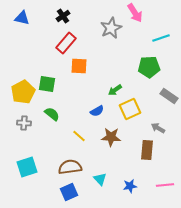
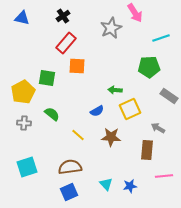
orange square: moved 2 px left
green square: moved 6 px up
green arrow: rotated 40 degrees clockwise
yellow line: moved 1 px left, 1 px up
cyan triangle: moved 6 px right, 5 px down
pink line: moved 1 px left, 9 px up
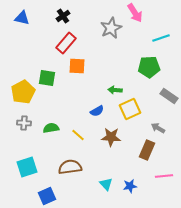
green semicircle: moved 1 px left, 14 px down; rotated 49 degrees counterclockwise
brown rectangle: rotated 18 degrees clockwise
blue square: moved 22 px left, 4 px down
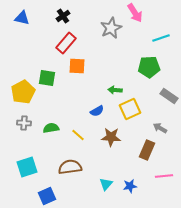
gray arrow: moved 2 px right
cyan triangle: rotated 24 degrees clockwise
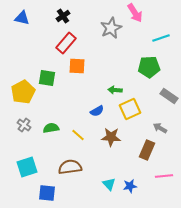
gray cross: moved 2 px down; rotated 32 degrees clockwise
cyan triangle: moved 3 px right; rotated 24 degrees counterclockwise
blue square: moved 3 px up; rotated 30 degrees clockwise
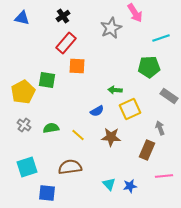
green square: moved 2 px down
gray arrow: rotated 40 degrees clockwise
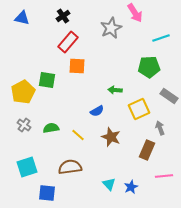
red rectangle: moved 2 px right, 1 px up
yellow square: moved 9 px right
brown star: rotated 18 degrees clockwise
blue star: moved 1 px right, 1 px down; rotated 16 degrees counterclockwise
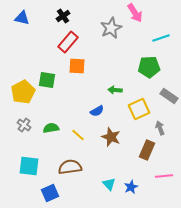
cyan square: moved 2 px right, 1 px up; rotated 25 degrees clockwise
blue square: moved 3 px right; rotated 30 degrees counterclockwise
